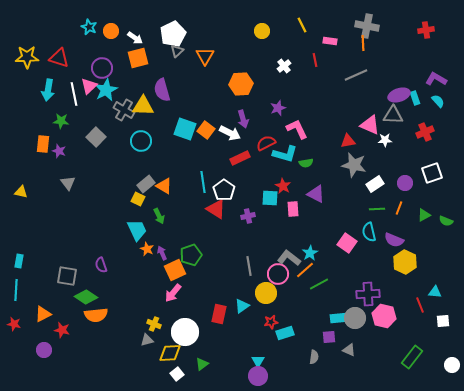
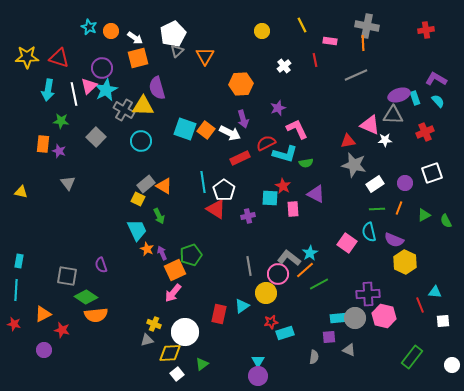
purple semicircle at (162, 90): moved 5 px left, 2 px up
green semicircle at (446, 221): rotated 40 degrees clockwise
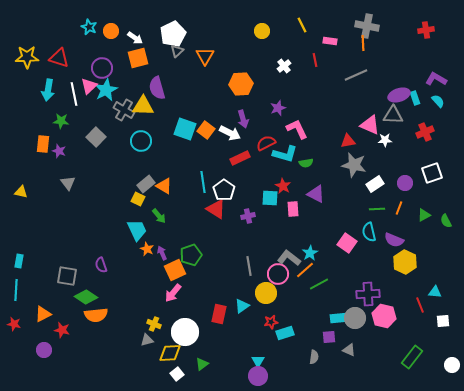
green arrow at (159, 216): rotated 14 degrees counterclockwise
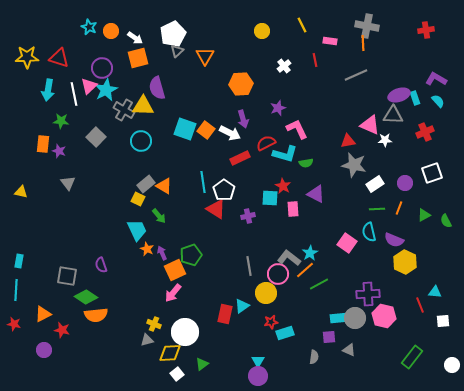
red rectangle at (219, 314): moved 6 px right
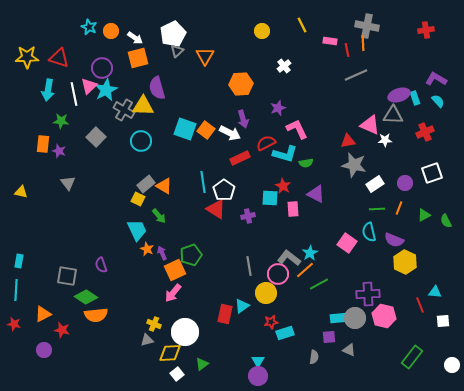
red line at (315, 60): moved 32 px right, 10 px up
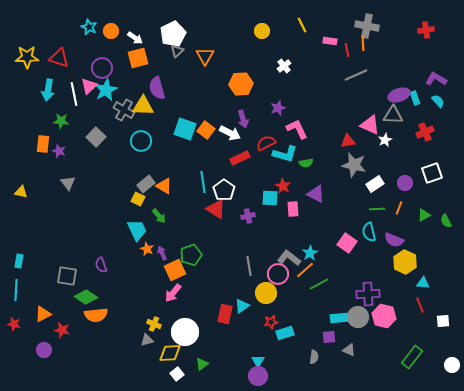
white star at (385, 140): rotated 24 degrees counterclockwise
cyan triangle at (435, 292): moved 12 px left, 9 px up
gray circle at (355, 318): moved 3 px right, 1 px up
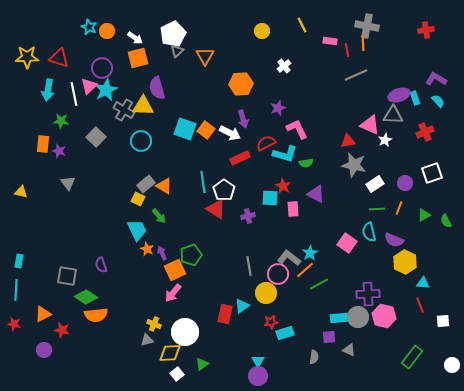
orange circle at (111, 31): moved 4 px left
